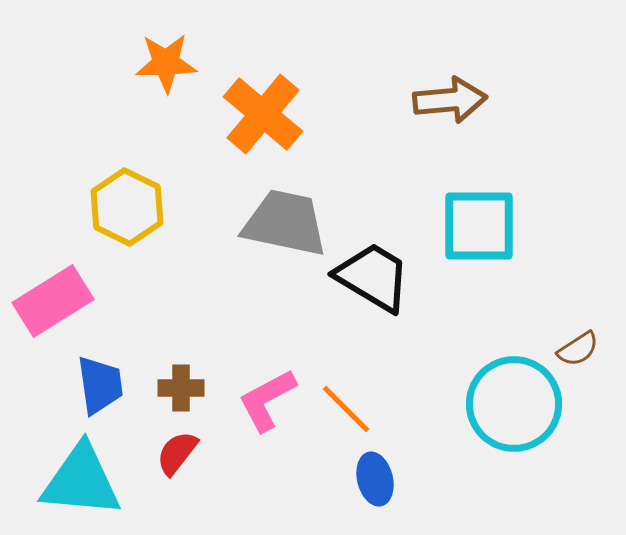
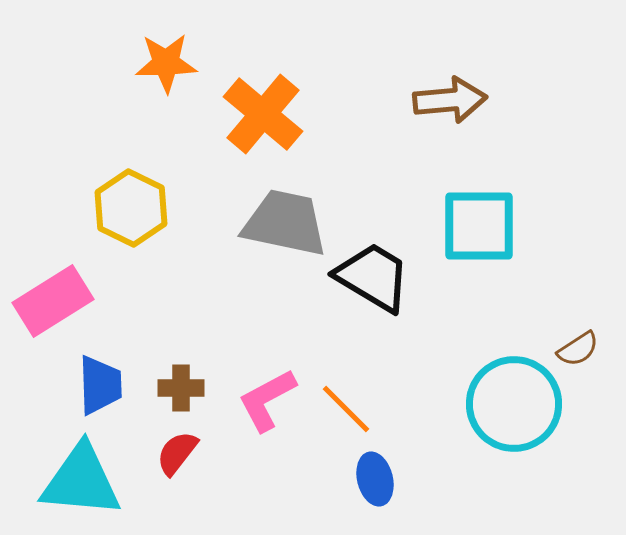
yellow hexagon: moved 4 px right, 1 px down
blue trapezoid: rotated 6 degrees clockwise
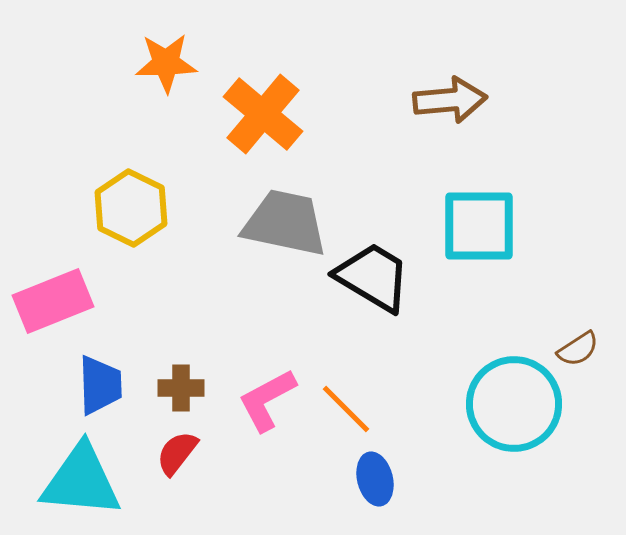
pink rectangle: rotated 10 degrees clockwise
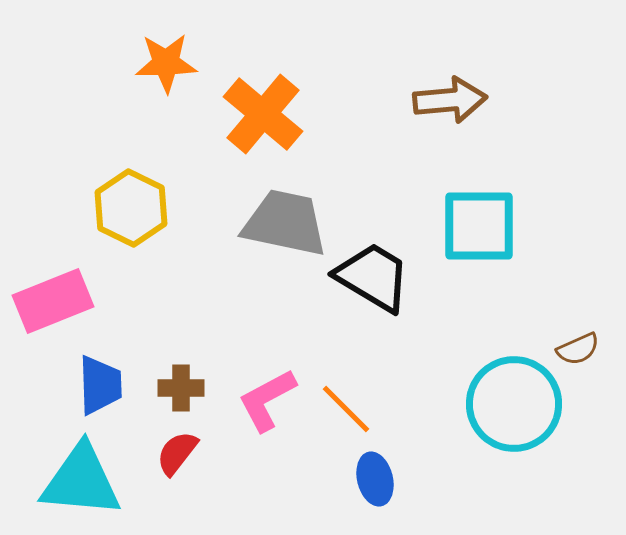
brown semicircle: rotated 9 degrees clockwise
